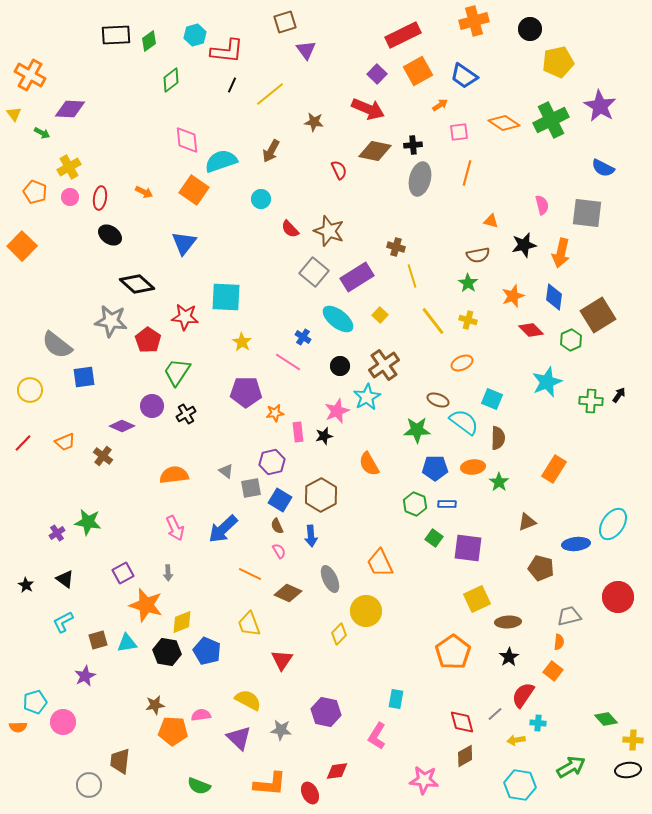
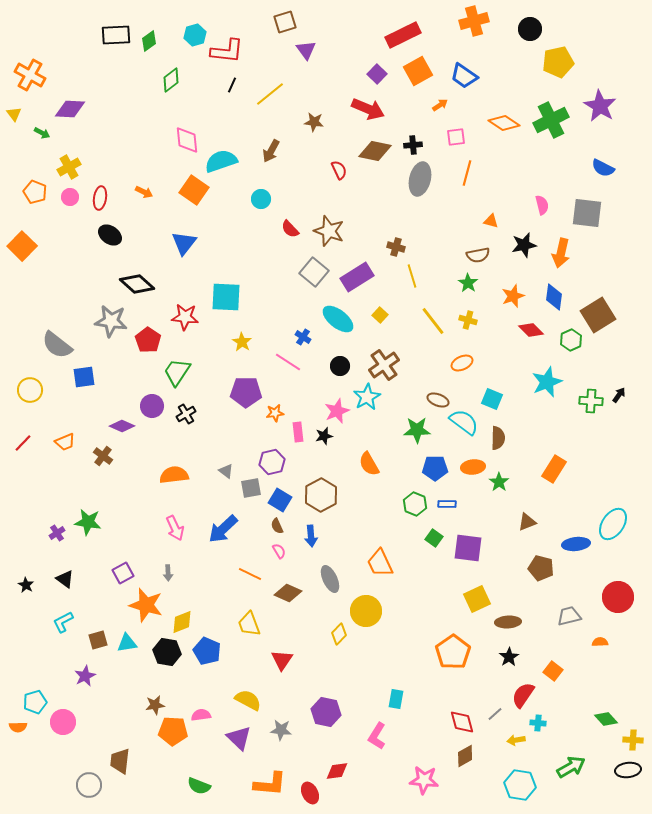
pink square at (459, 132): moved 3 px left, 5 px down
orange semicircle at (559, 642): moved 41 px right; rotated 98 degrees counterclockwise
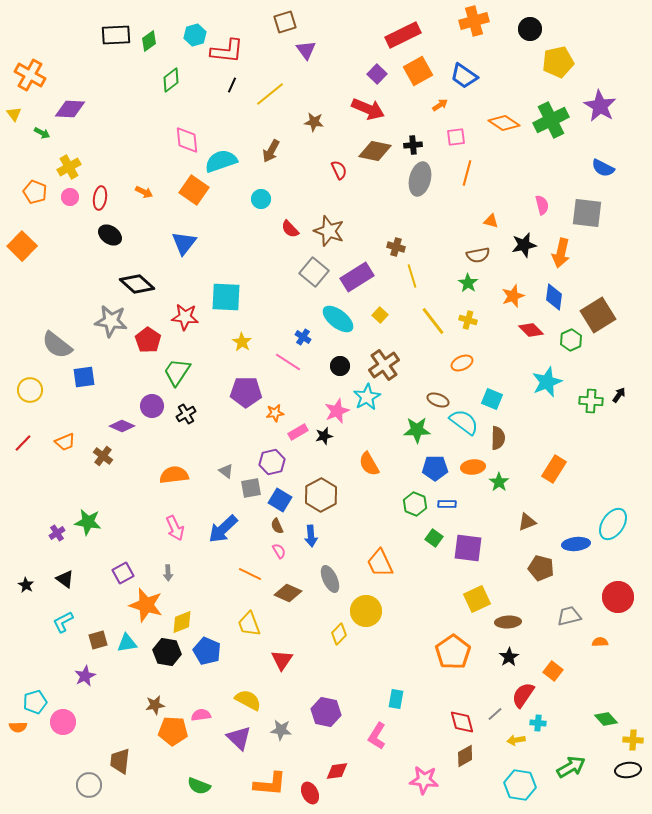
pink rectangle at (298, 432): rotated 66 degrees clockwise
